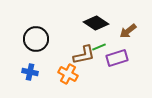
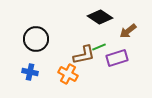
black diamond: moved 4 px right, 6 px up
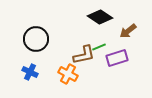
blue cross: rotated 14 degrees clockwise
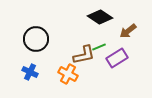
purple rectangle: rotated 15 degrees counterclockwise
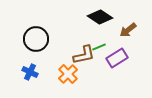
brown arrow: moved 1 px up
orange cross: rotated 18 degrees clockwise
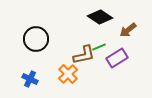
blue cross: moved 7 px down
